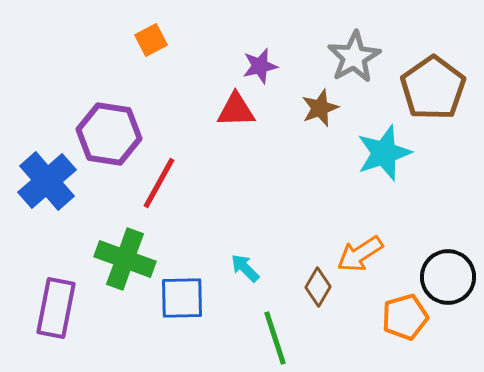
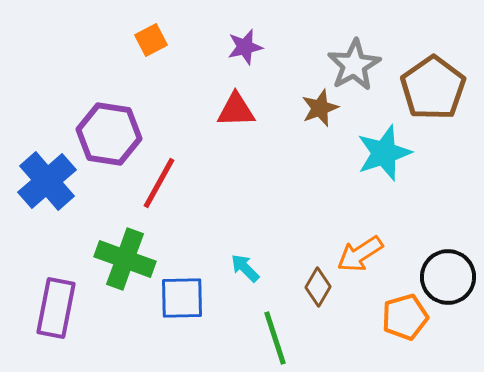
gray star: moved 8 px down
purple star: moved 15 px left, 19 px up
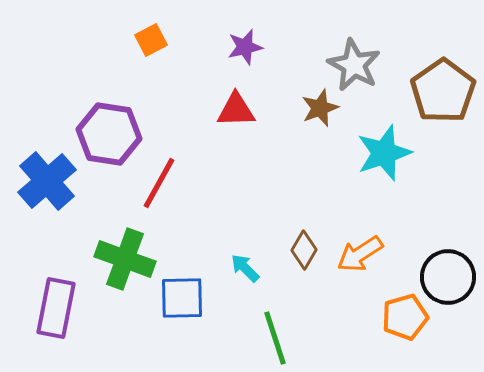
gray star: rotated 14 degrees counterclockwise
brown pentagon: moved 10 px right, 3 px down
brown diamond: moved 14 px left, 37 px up
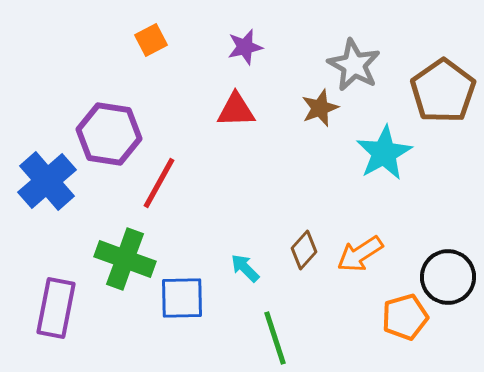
cyan star: rotated 10 degrees counterclockwise
brown diamond: rotated 12 degrees clockwise
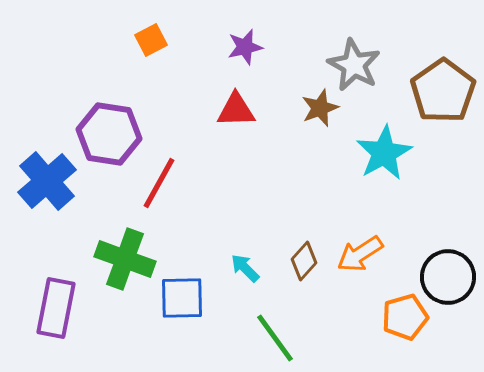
brown diamond: moved 11 px down
green line: rotated 18 degrees counterclockwise
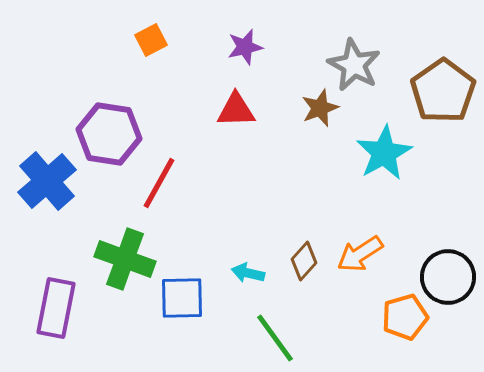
cyan arrow: moved 3 px right, 5 px down; rotated 32 degrees counterclockwise
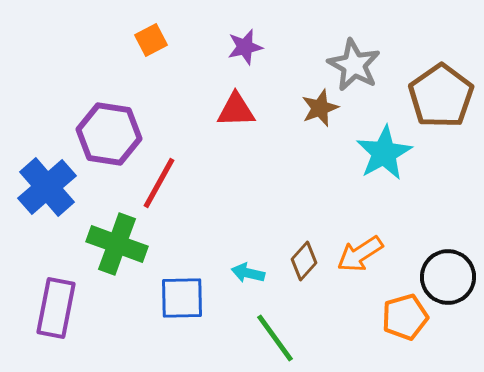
brown pentagon: moved 2 px left, 5 px down
blue cross: moved 6 px down
green cross: moved 8 px left, 15 px up
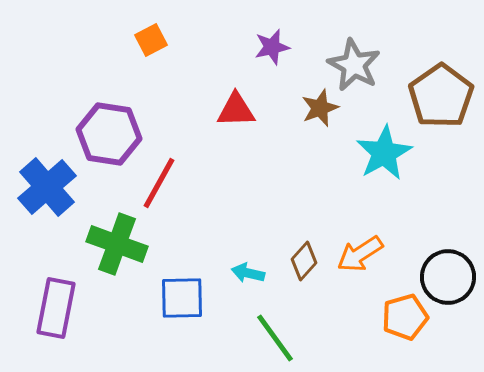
purple star: moved 27 px right
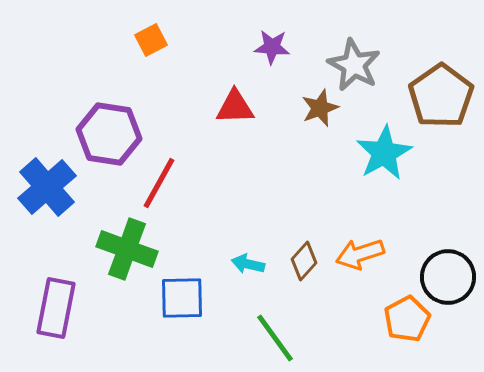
purple star: rotated 18 degrees clockwise
red triangle: moved 1 px left, 3 px up
green cross: moved 10 px right, 5 px down
orange arrow: rotated 15 degrees clockwise
cyan arrow: moved 9 px up
orange pentagon: moved 2 px right, 2 px down; rotated 12 degrees counterclockwise
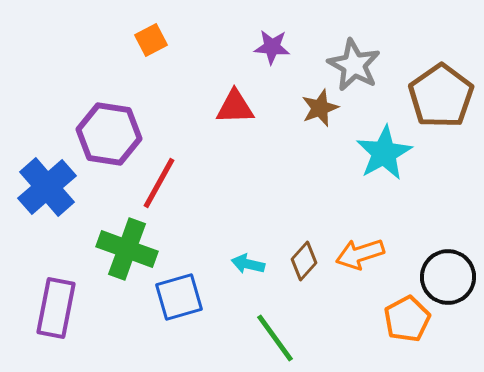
blue square: moved 3 px left, 1 px up; rotated 15 degrees counterclockwise
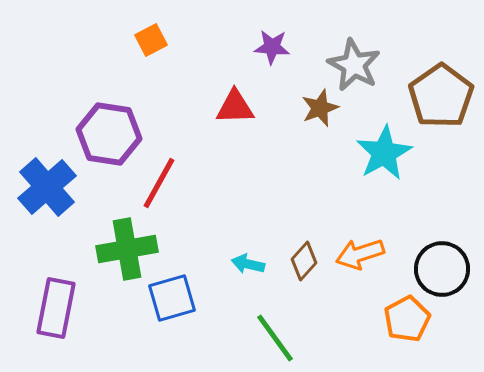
green cross: rotated 30 degrees counterclockwise
black circle: moved 6 px left, 8 px up
blue square: moved 7 px left, 1 px down
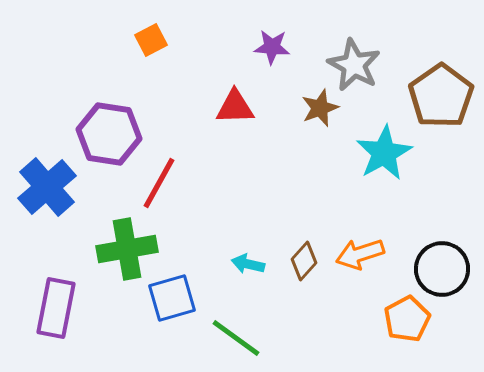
green line: moved 39 px left; rotated 18 degrees counterclockwise
